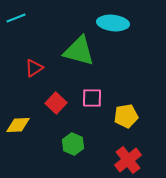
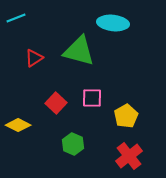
red triangle: moved 10 px up
yellow pentagon: rotated 20 degrees counterclockwise
yellow diamond: rotated 30 degrees clockwise
red cross: moved 1 px right, 4 px up
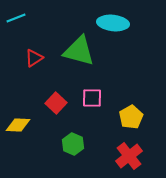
yellow pentagon: moved 5 px right, 1 px down
yellow diamond: rotated 25 degrees counterclockwise
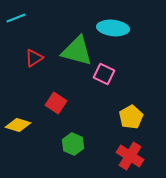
cyan ellipse: moved 5 px down
green triangle: moved 2 px left
pink square: moved 12 px right, 24 px up; rotated 25 degrees clockwise
red square: rotated 10 degrees counterclockwise
yellow diamond: rotated 15 degrees clockwise
red cross: moved 1 px right; rotated 20 degrees counterclockwise
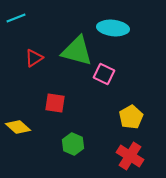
red square: moved 1 px left; rotated 25 degrees counterclockwise
yellow diamond: moved 2 px down; rotated 25 degrees clockwise
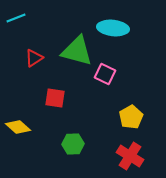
pink square: moved 1 px right
red square: moved 5 px up
green hexagon: rotated 25 degrees counterclockwise
